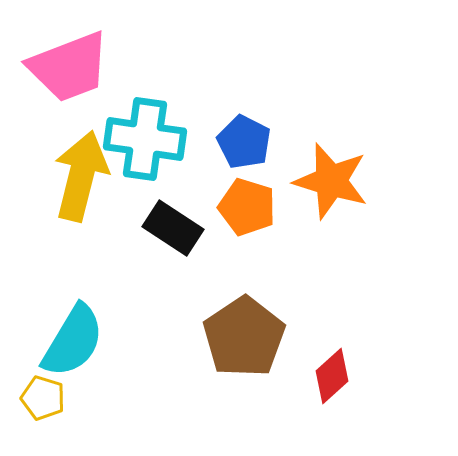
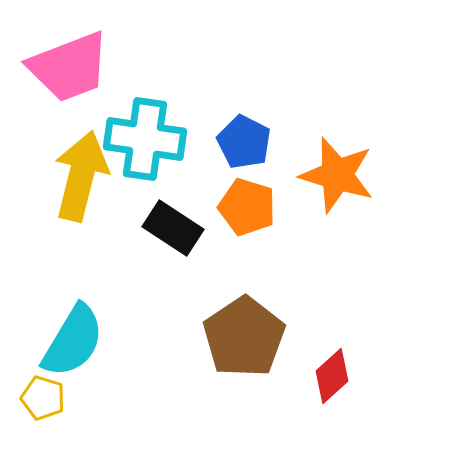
orange star: moved 6 px right, 6 px up
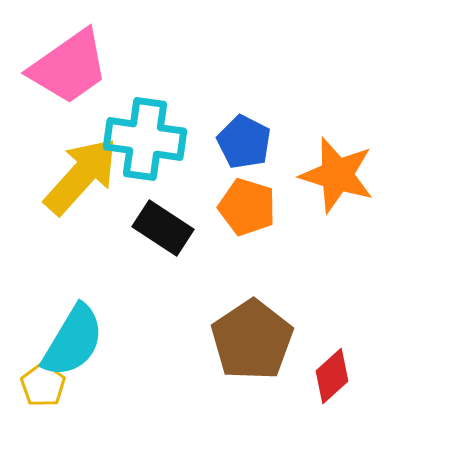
pink trapezoid: rotated 14 degrees counterclockwise
yellow arrow: rotated 28 degrees clockwise
black rectangle: moved 10 px left
brown pentagon: moved 8 px right, 3 px down
yellow pentagon: moved 13 px up; rotated 18 degrees clockwise
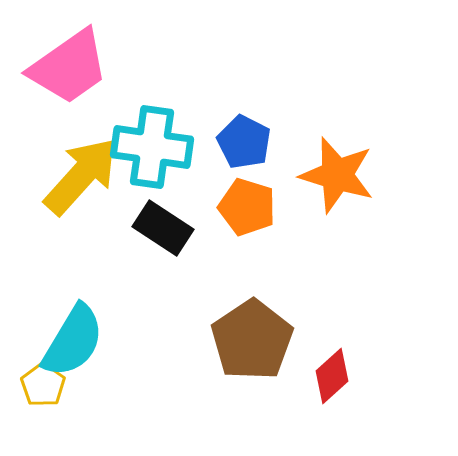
cyan cross: moved 7 px right, 8 px down
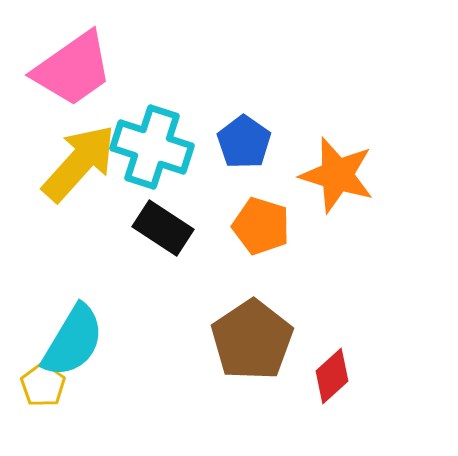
pink trapezoid: moved 4 px right, 2 px down
blue pentagon: rotated 8 degrees clockwise
cyan cross: rotated 10 degrees clockwise
yellow arrow: moved 2 px left, 13 px up
orange pentagon: moved 14 px right, 19 px down
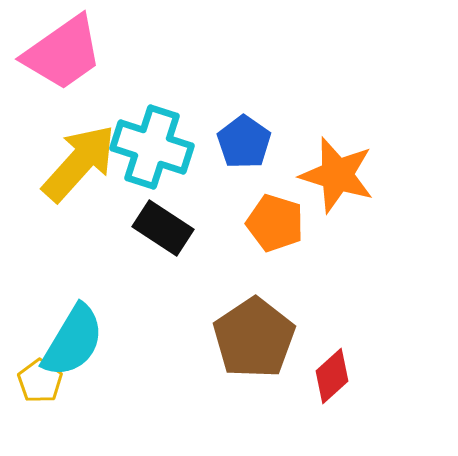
pink trapezoid: moved 10 px left, 16 px up
orange pentagon: moved 14 px right, 3 px up
brown pentagon: moved 2 px right, 2 px up
yellow pentagon: moved 3 px left, 4 px up
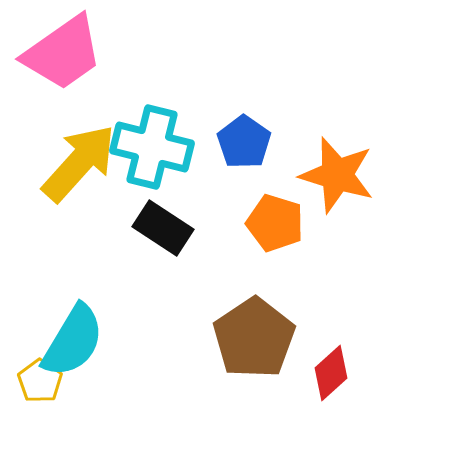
cyan cross: rotated 4 degrees counterclockwise
red diamond: moved 1 px left, 3 px up
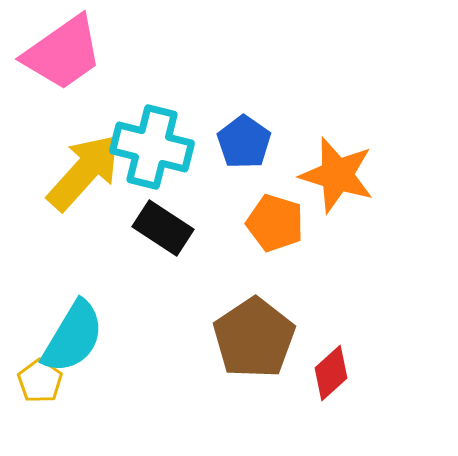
yellow arrow: moved 5 px right, 9 px down
cyan semicircle: moved 4 px up
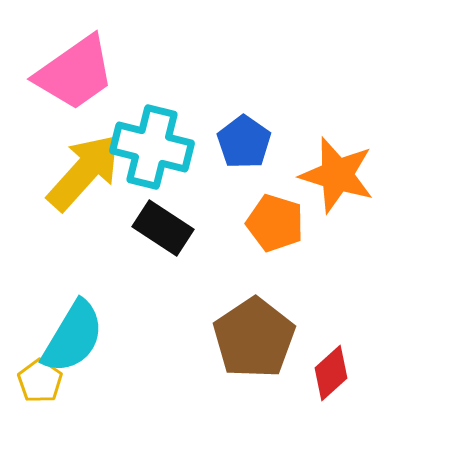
pink trapezoid: moved 12 px right, 20 px down
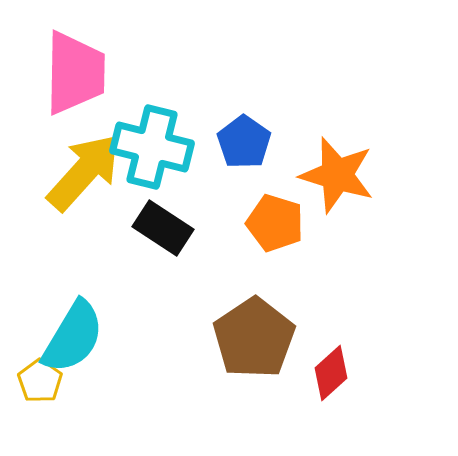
pink trapezoid: rotated 54 degrees counterclockwise
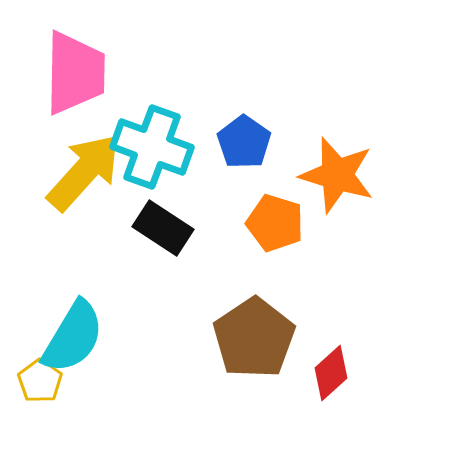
cyan cross: rotated 6 degrees clockwise
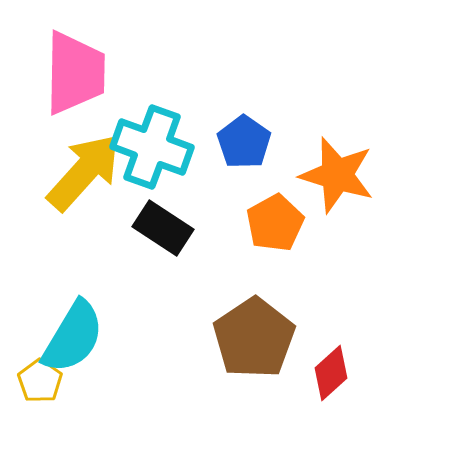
orange pentagon: rotated 26 degrees clockwise
